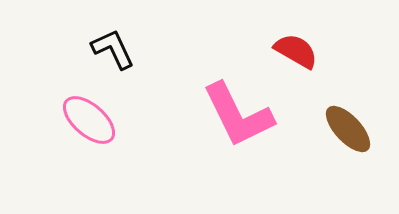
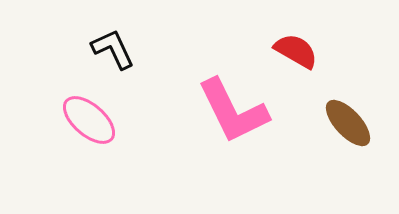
pink L-shape: moved 5 px left, 4 px up
brown ellipse: moved 6 px up
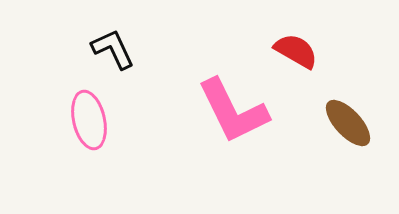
pink ellipse: rotated 36 degrees clockwise
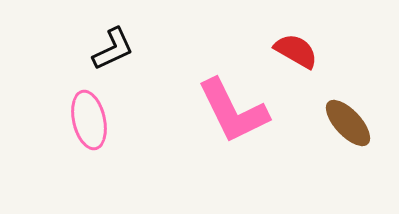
black L-shape: rotated 90 degrees clockwise
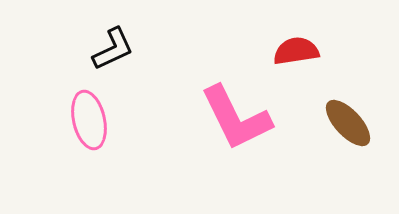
red semicircle: rotated 39 degrees counterclockwise
pink L-shape: moved 3 px right, 7 px down
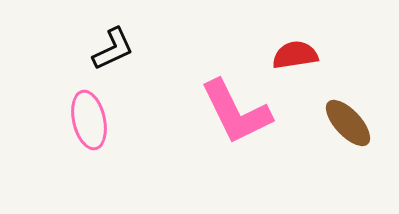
red semicircle: moved 1 px left, 4 px down
pink L-shape: moved 6 px up
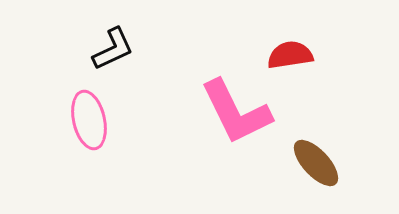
red semicircle: moved 5 px left
brown ellipse: moved 32 px left, 40 px down
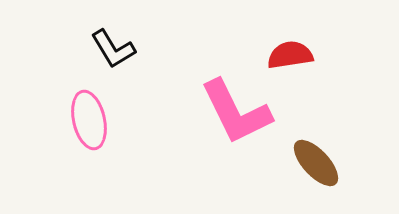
black L-shape: rotated 84 degrees clockwise
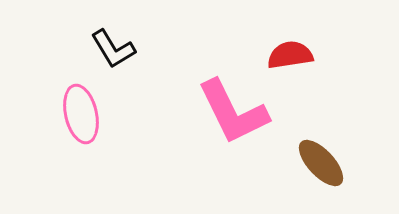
pink L-shape: moved 3 px left
pink ellipse: moved 8 px left, 6 px up
brown ellipse: moved 5 px right
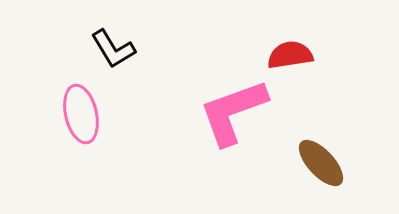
pink L-shape: rotated 96 degrees clockwise
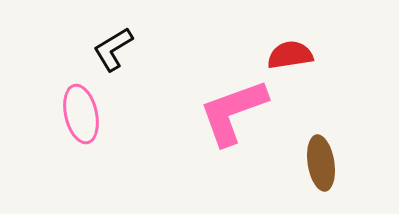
black L-shape: rotated 90 degrees clockwise
brown ellipse: rotated 34 degrees clockwise
